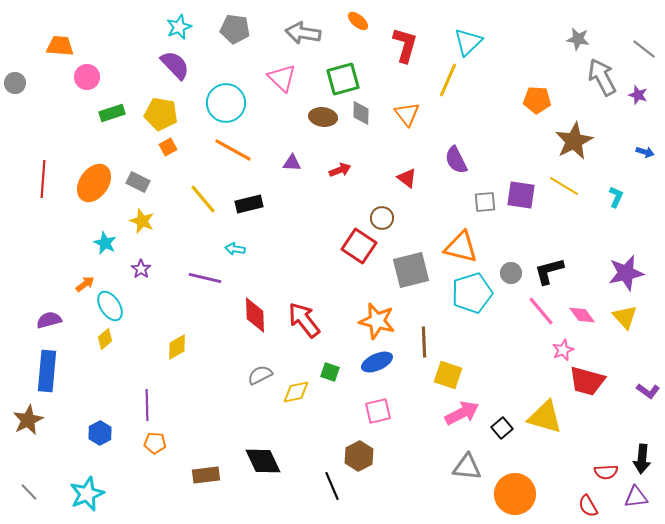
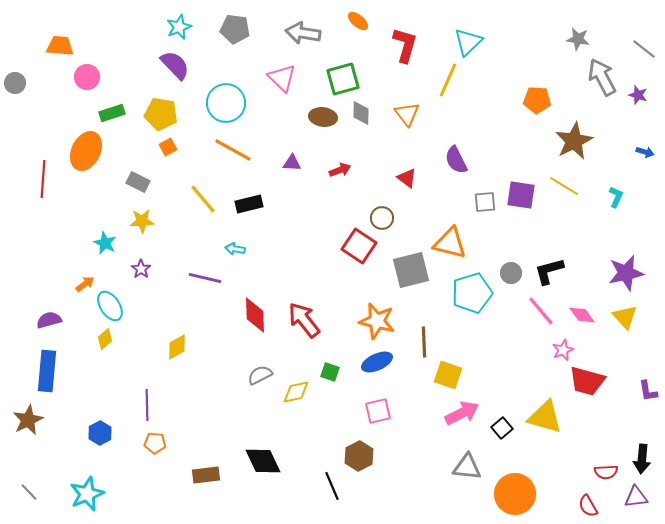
orange ellipse at (94, 183): moved 8 px left, 32 px up; rotated 9 degrees counterclockwise
yellow star at (142, 221): rotated 25 degrees counterclockwise
orange triangle at (461, 247): moved 11 px left, 4 px up
purple L-shape at (648, 391): rotated 45 degrees clockwise
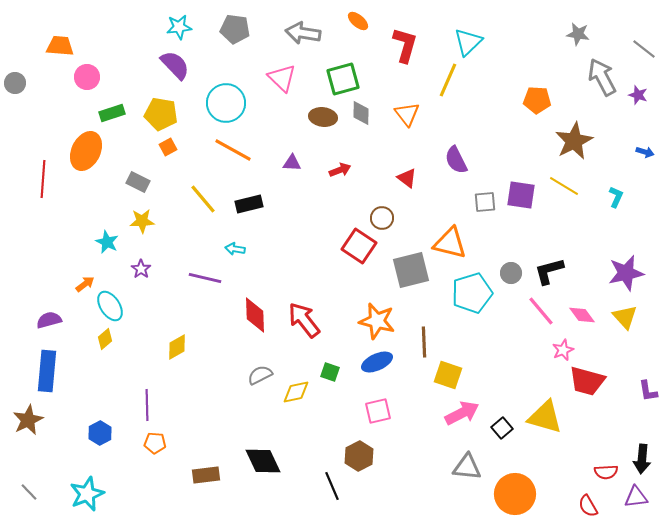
cyan star at (179, 27): rotated 15 degrees clockwise
gray star at (578, 39): moved 5 px up
cyan star at (105, 243): moved 2 px right, 1 px up
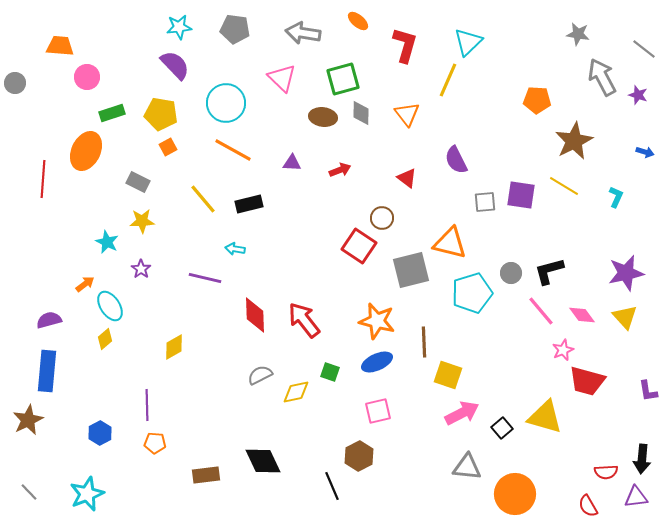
yellow diamond at (177, 347): moved 3 px left
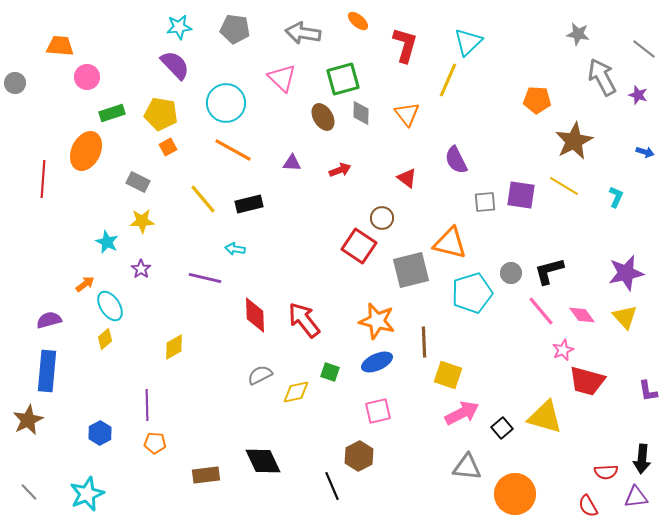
brown ellipse at (323, 117): rotated 52 degrees clockwise
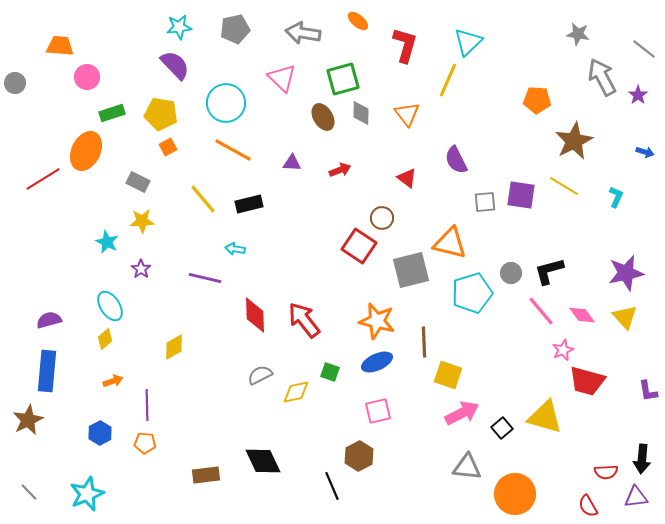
gray pentagon at (235, 29): rotated 20 degrees counterclockwise
purple star at (638, 95): rotated 18 degrees clockwise
red line at (43, 179): rotated 54 degrees clockwise
orange arrow at (85, 284): moved 28 px right, 97 px down; rotated 18 degrees clockwise
orange pentagon at (155, 443): moved 10 px left
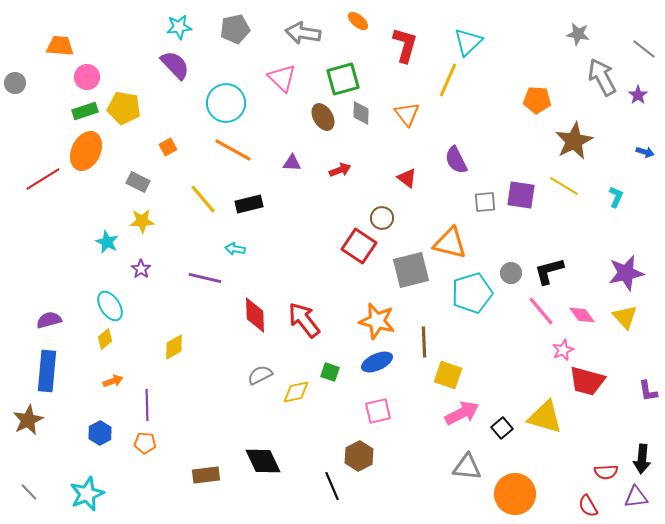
green rectangle at (112, 113): moved 27 px left, 2 px up
yellow pentagon at (161, 114): moved 37 px left, 6 px up
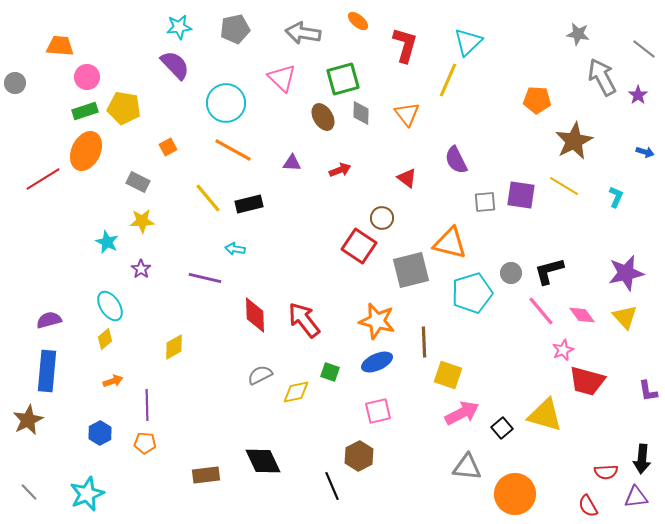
yellow line at (203, 199): moved 5 px right, 1 px up
yellow triangle at (545, 417): moved 2 px up
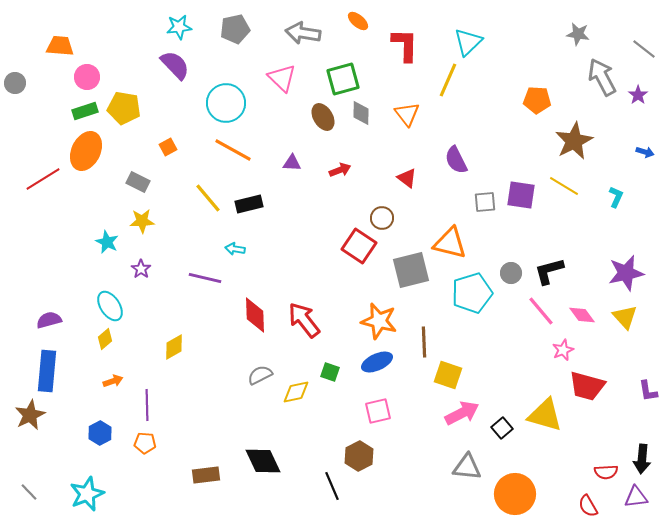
red L-shape at (405, 45): rotated 15 degrees counterclockwise
orange star at (377, 321): moved 2 px right
red trapezoid at (587, 381): moved 5 px down
brown star at (28, 420): moved 2 px right, 5 px up
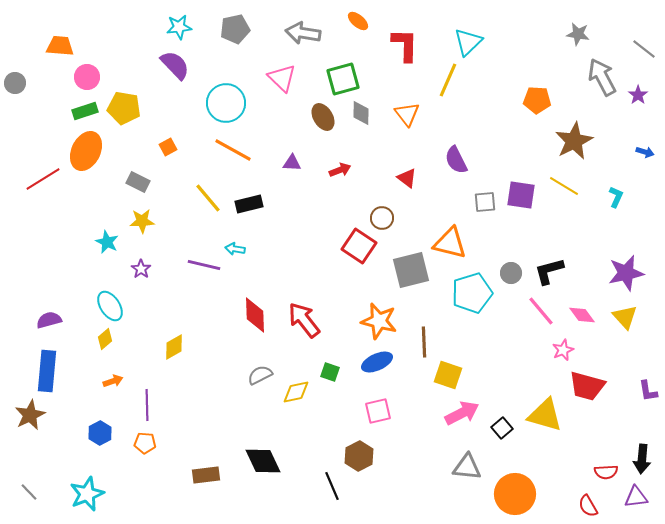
purple line at (205, 278): moved 1 px left, 13 px up
